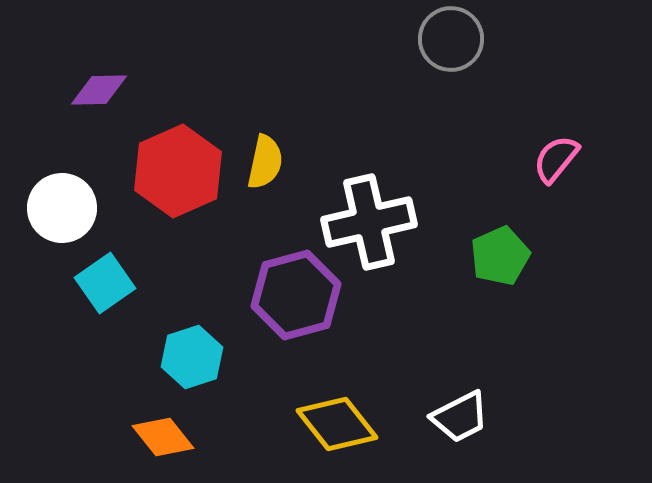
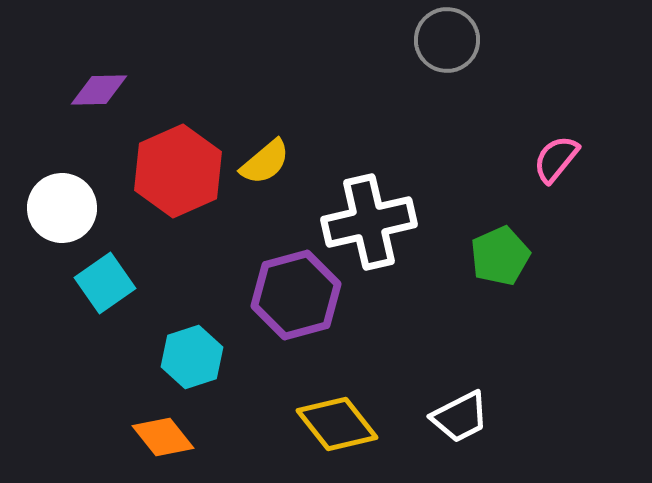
gray circle: moved 4 px left, 1 px down
yellow semicircle: rotated 38 degrees clockwise
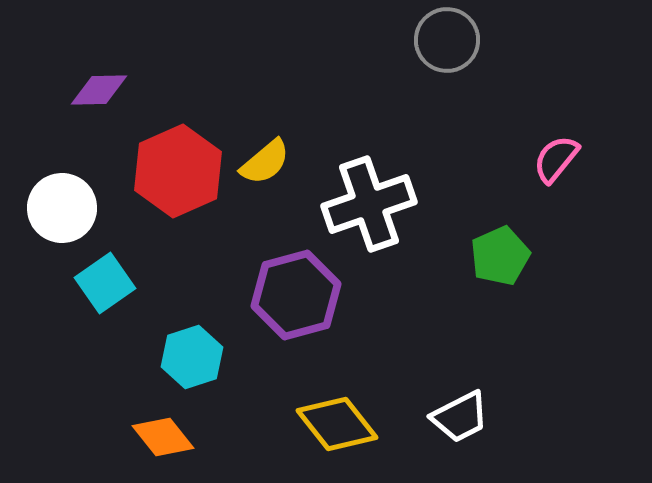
white cross: moved 18 px up; rotated 6 degrees counterclockwise
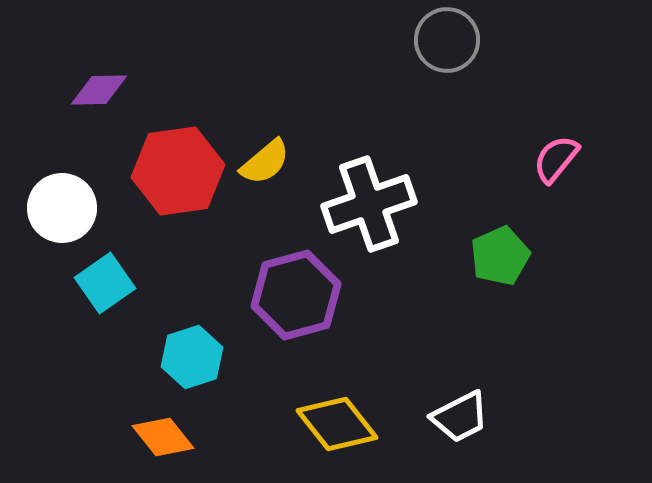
red hexagon: rotated 16 degrees clockwise
